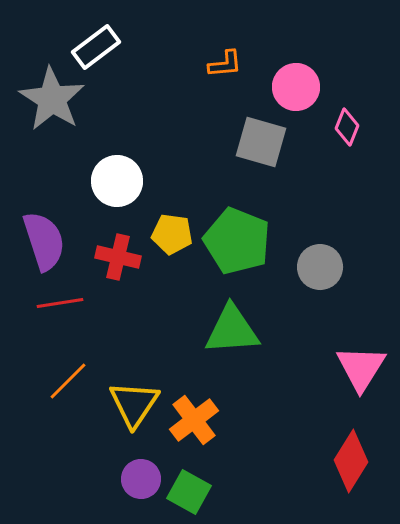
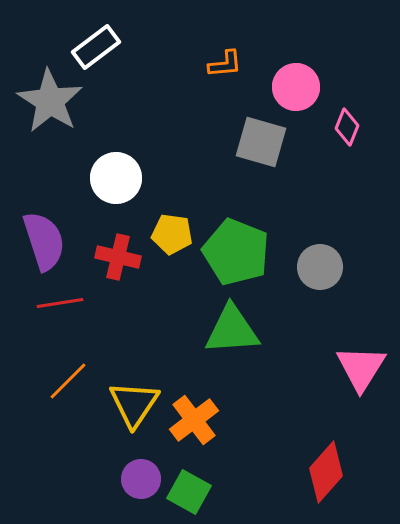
gray star: moved 2 px left, 2 px down
white circle: moved 1 px left, 3 px up
green pentagon: moved 1 px left, 11 px down
red diamond: moved 25 px left, 11 px down; rotated 10 degrees clockwise
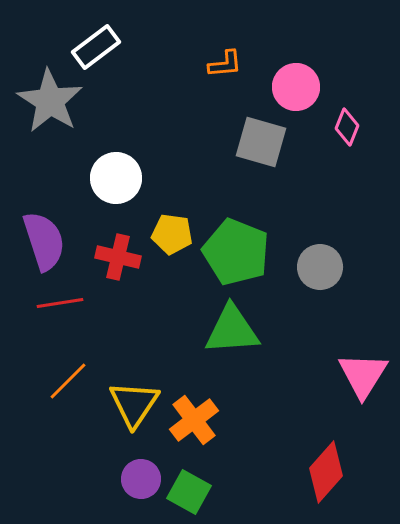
pink triangle: moved 2 px right, 7 px down
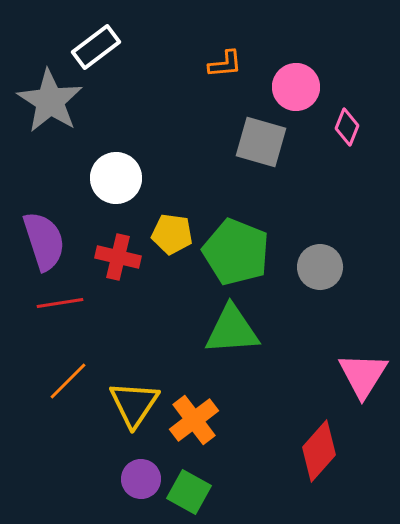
red diamond: moved 7 px left, 21 px up
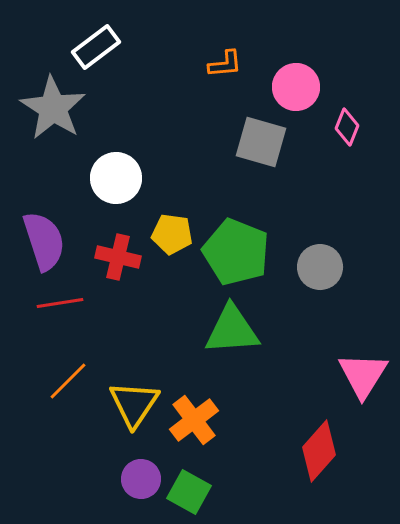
gray star: moved 3 px right, 7 px down
